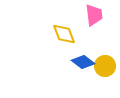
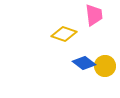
yellow diamond: rotated 50 degrees counterclockwise
blue diamond: moved 1 px right, 1 px down
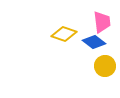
pink trapezoid: moved 8 px right, 7 px down
blue diamond: moved 10 px right, 21 px up
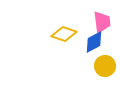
blue diamond: rotated 65 degrees counterclockwise
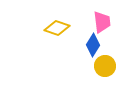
yellow diamond: moved 7 px left, 6 px up
blue diamond: moved 1 px left, 3 px down; rotated 30 degrees counterclockwise
